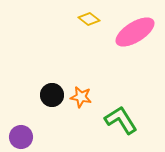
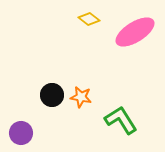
purple circle: moved 4 px up
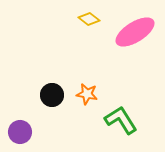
orange star: moved 6 px right, 3 px up
purple circle: moved 1 px left, 1 px up
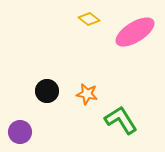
black circle: moved 5 px left, 4 px up
